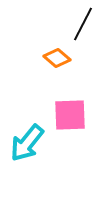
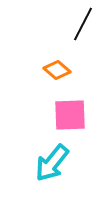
orange diamond: moved 12 px down
cyan arrow: moved 25 px right, 20 px down
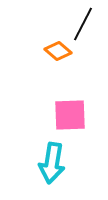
orange diamond: moved 1 px right, 19 px up
cyan arrow: rotated 30 degrees counterclockwise
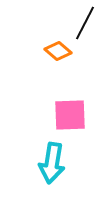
black line: moved 2 px right, 1 px up
